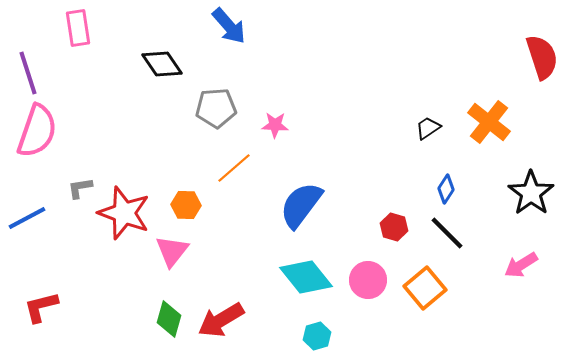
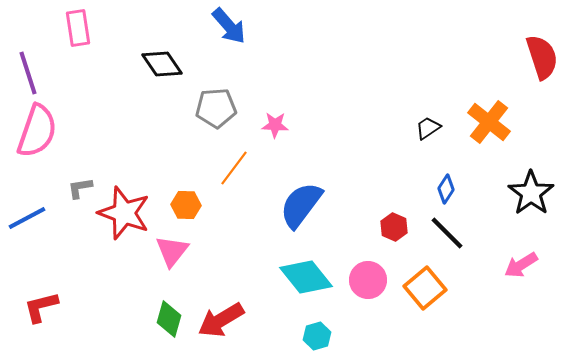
orange line: rotated 12 degrees counterclockwise
red hexagon: rotated 8 degrees clockwise
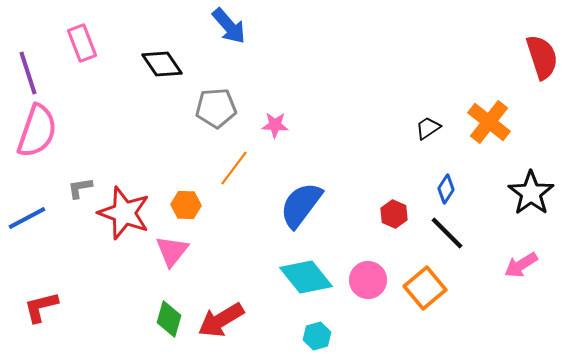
pink rectangle: moved 4 px right, 15 px down; rotated 12 degrees counterclockwise
red hexagon: moved 13 px up
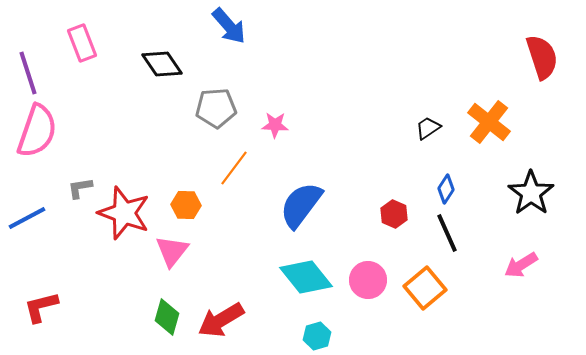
black line: rotated 21 degrees clockwise
green diamond: moved 2 px left, 2 px up
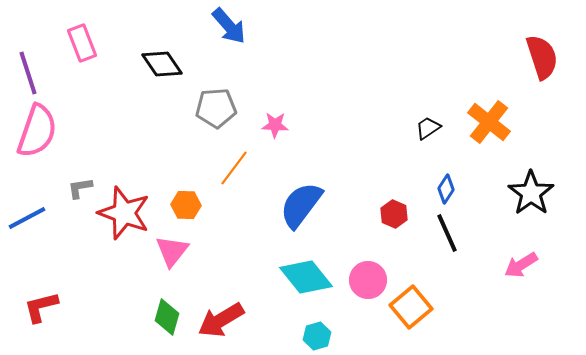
orange square: moved 14 px left, 19 px down
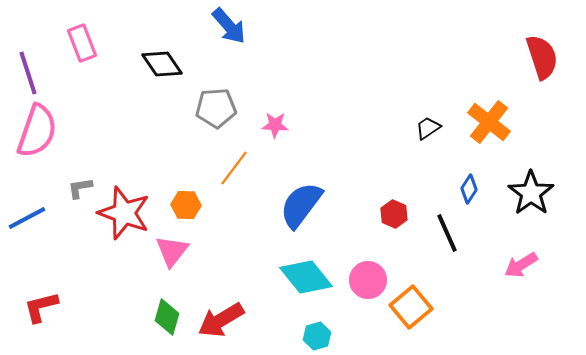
blue diamond: moved 23 px right
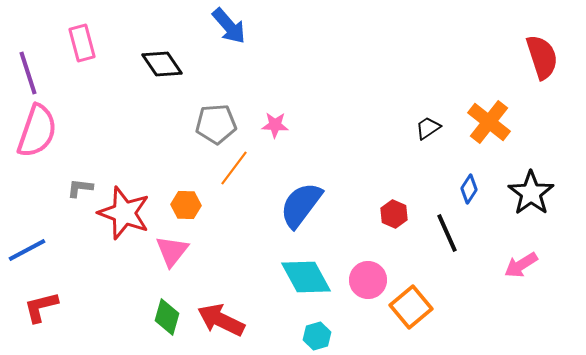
pink rectangle: rotated 6 degrees clockwise
gray pentagon: moved 16 px down
gray L-shape: rotated 16 degrees clockwise
blue line: moved 32 px down
cyan diamond: rotated 10 degrees clockwise
red arrow: rotated 57 degrees clockwise
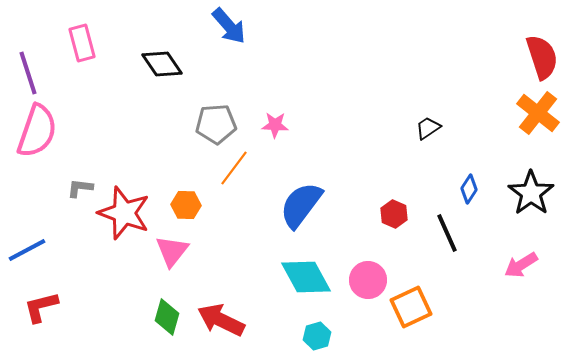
orange cross: moved 49 px right, 9 px up
orange square: rotated 15 degrees clockwise
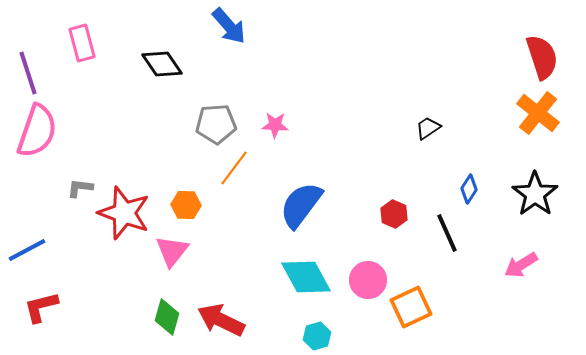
black star: moved 4 px right, 1 px down
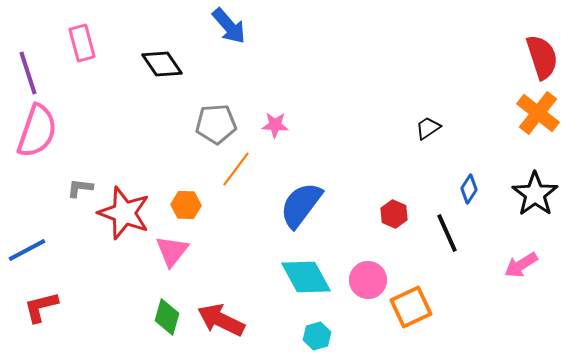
orange line: moved 2 px right, 1 px down
